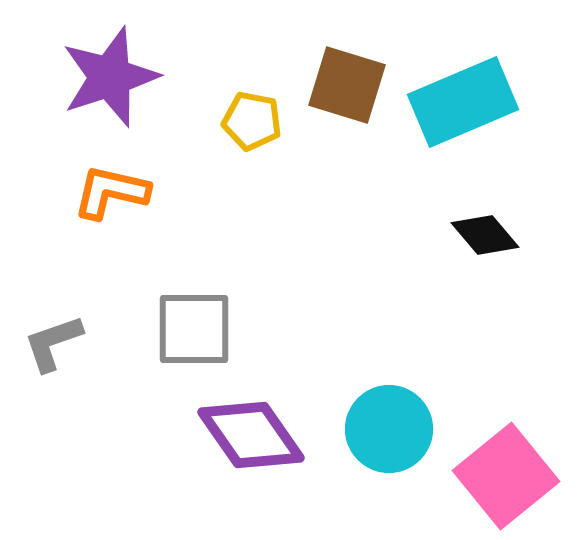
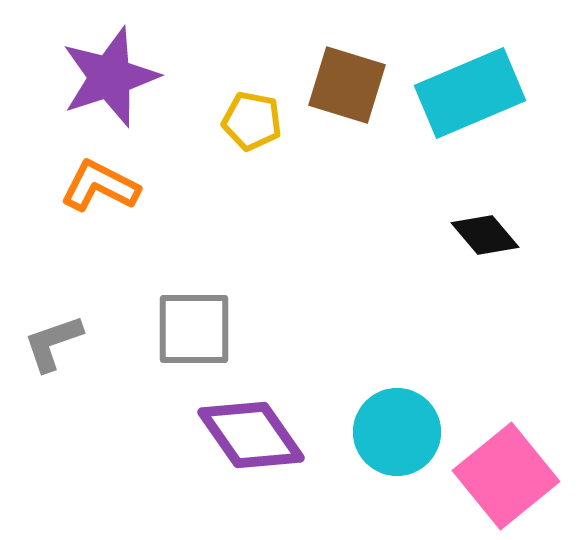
cyan rectangle: moved 7 px right, 9 px up
orange L-shape: moved 11 px left, 6 px up; rotated 14 degrees clockwise
cyan circle: moved 8 px right, 3 px down
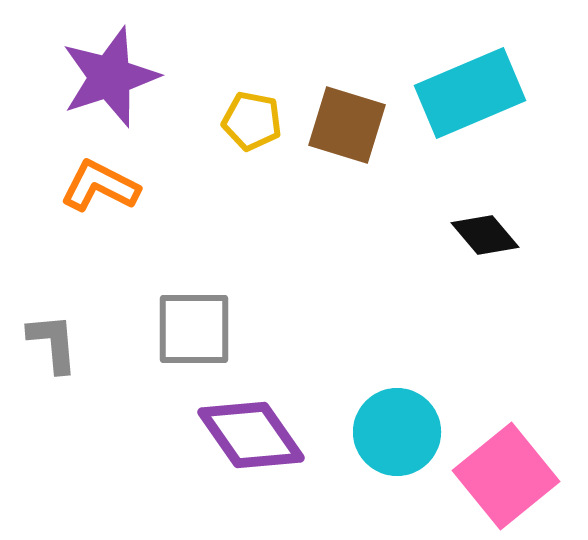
brown square: moved 40 px down
gray L-shape: rotated 104 degrees clockwise
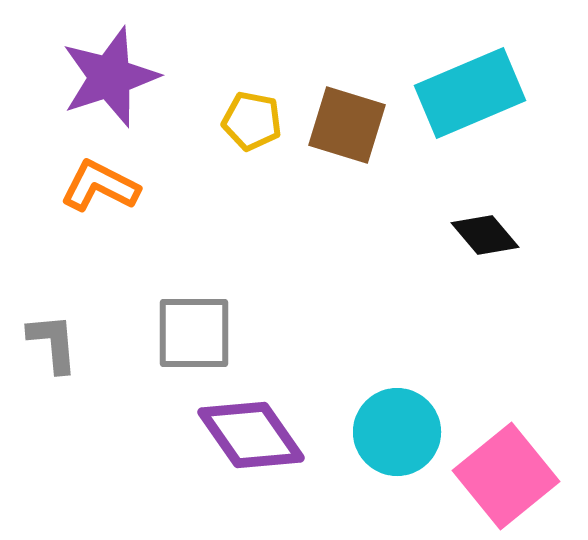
gray square: moved 4 px down
